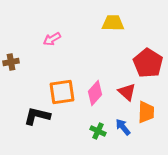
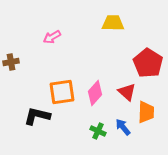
pink arrow: moved 2 px up
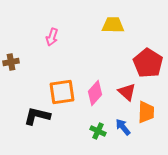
yellow trapezoid: moved 2 px down
pink arrow: rotated 42 degrees counterclockwise
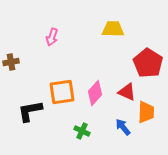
yellow trapezoid: moved 4 px down
red triangle: rotated 18 degrees counterclockwise
black L-shape: moved 7 px left, 5 px up; rotated 24 degrees counterclockwise
green cross: moved 16 px left
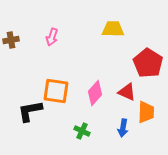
brown cross: moved 22 px up
orange square: moved 6 px left, 1 px up; rotated 16 degrees clockwise
blue arrow: moved 1 px down; rotated 132 degrees counterclockwise
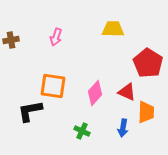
pink arrow: moved 4 px right
orange square: moved 3 px left, 5 px up
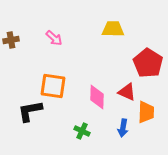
pink arrow: moved 2 px left, 1 px down; rotated 66 degrees counterclockwise
pink diamond: moved 2 px right, 4 px down; rotated 40 degrees counterclockwise
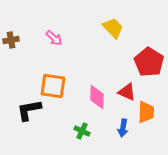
yellow trapezoid: moved 1 px up; rotated 45 degrees clockwise
red pentagon: moved 1 px right, 1 px up
black L-shape: moved 1 px left, 1 px up
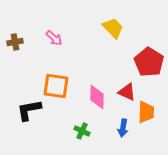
brown cross: moved 4 px right, 2 px down
orange square: moved 3 px right
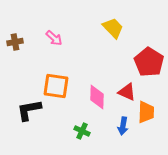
blue arrow: moved 2 px up
